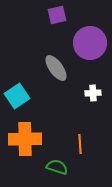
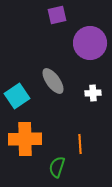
gray ellipse: moved 3 px left, 13 px down
green semicircle: rotated 90 degrees counterclockwise
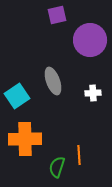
purple circle: moved 3 px up
gray ellipse: rotated 16 degrees clockwise
orange line: moved 1 px left, 11 px down
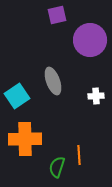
white cross: moved 3 px right, 3 px down
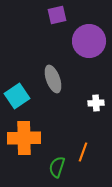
purple circle: moved 1 px left, 1 px down
gray ellipse: moved 2 px up
white cross: moved 7 px down
orange cross: moved 1 px left, 1 px up
orange line: moved 4 px right, 3 px up; rotated 24 degrees clockwise
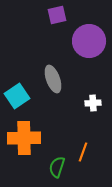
white cross: moved 3 px left
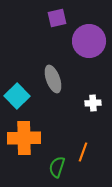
purple square: moved 3 px down
cyan square: rotated 10 degrees counterclockwise
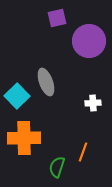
gray ellipse: moved 7 px left, 3 px down
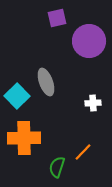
orange line: rotated 24 degrees clockwise
